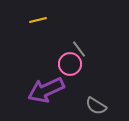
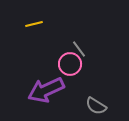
yellow line: moved 4 px left, 4 px down
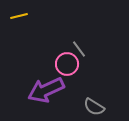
yellow line: moved 15 px left, 8 px up
pink circle: moved 3 px left
gray semicircle: moved 2 px left, 1 px down
